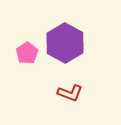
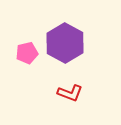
pink pentagon: rotated 20 degrees clockwise
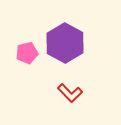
red L-shape: rotated 25 degrees clockwise
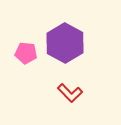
pink pentagon: moved 1 px left; rotated 20 degrees clockwise
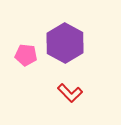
pink pentagon: moved 2 px down
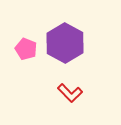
pink pentagon: moved 6 px up; rotated 15 degrees clockwise
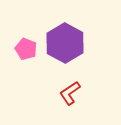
red L-shape: rotated 100 degrees clockwise
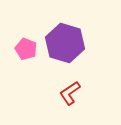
purple hexagon: rotated 12 degrees counterclockwise
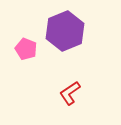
purple hexagon: moved 12 px up; rotated 21 degrees clockwise
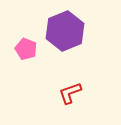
red L-shape: rotated 15 degrees clockwise
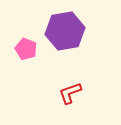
purple hexagon: rotated 12 degrees clockwise
